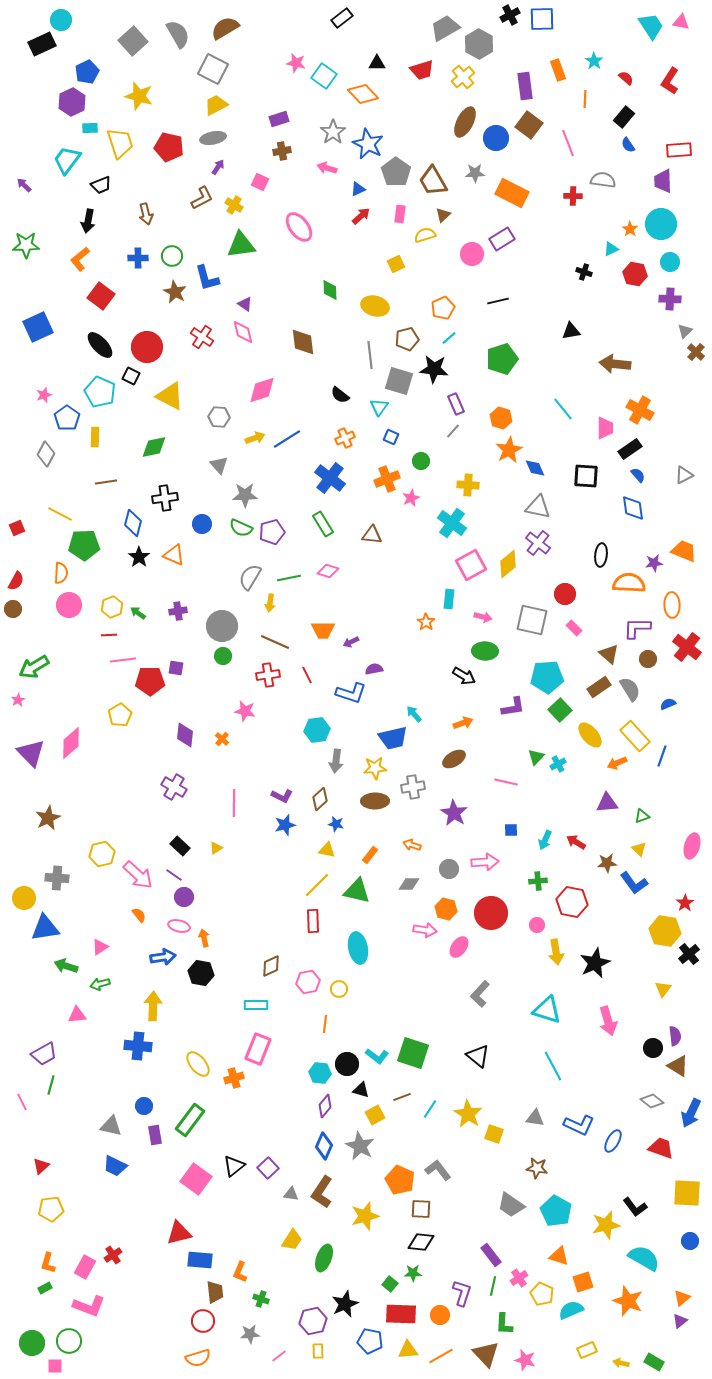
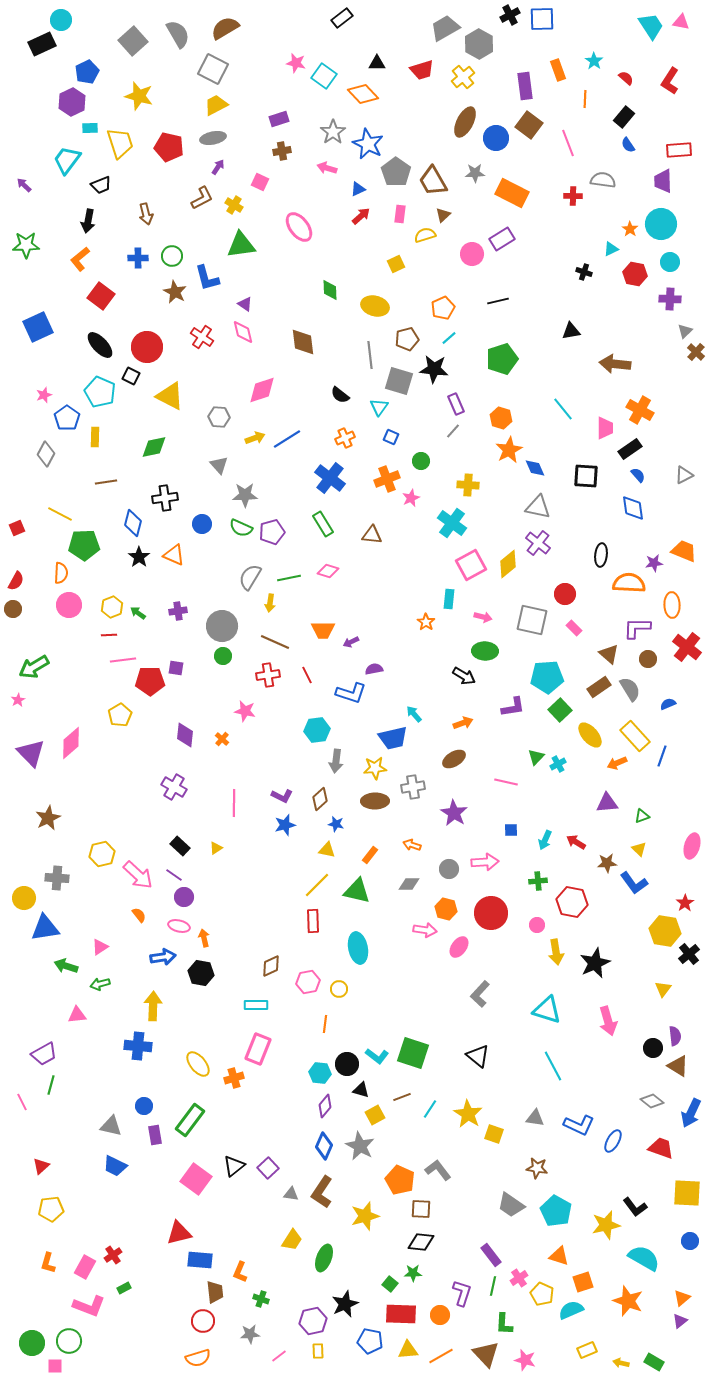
green rectangle at (45, 1288): moved 79 px right
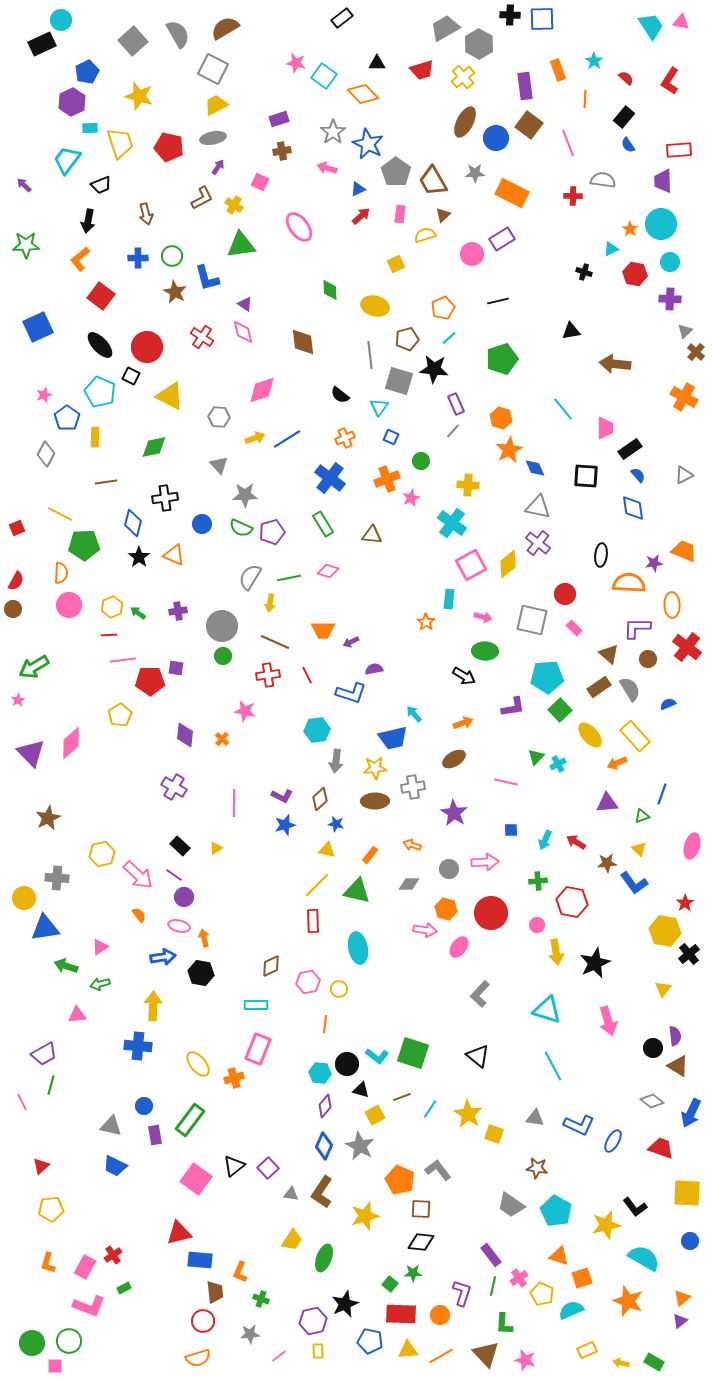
black cross at (510, 15): rotated 30 degrees clockwise
orange cross at (640, 410): moved 44 px right, 13 px up
blue line at (662, 756): moved 38 px down
orange square at (583, 1282): moved 1 px left, 4 px up
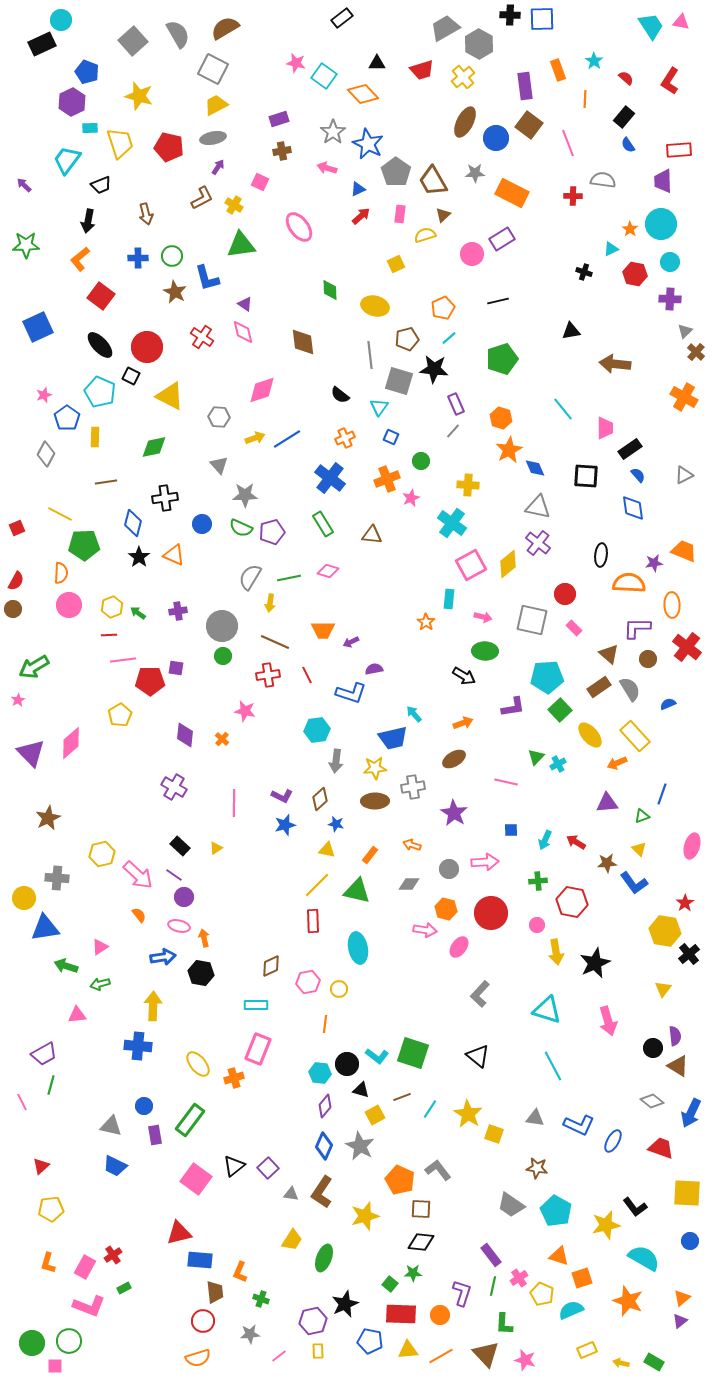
blue pentagon at (87, 72): rotated 25 degrees counterclockwise
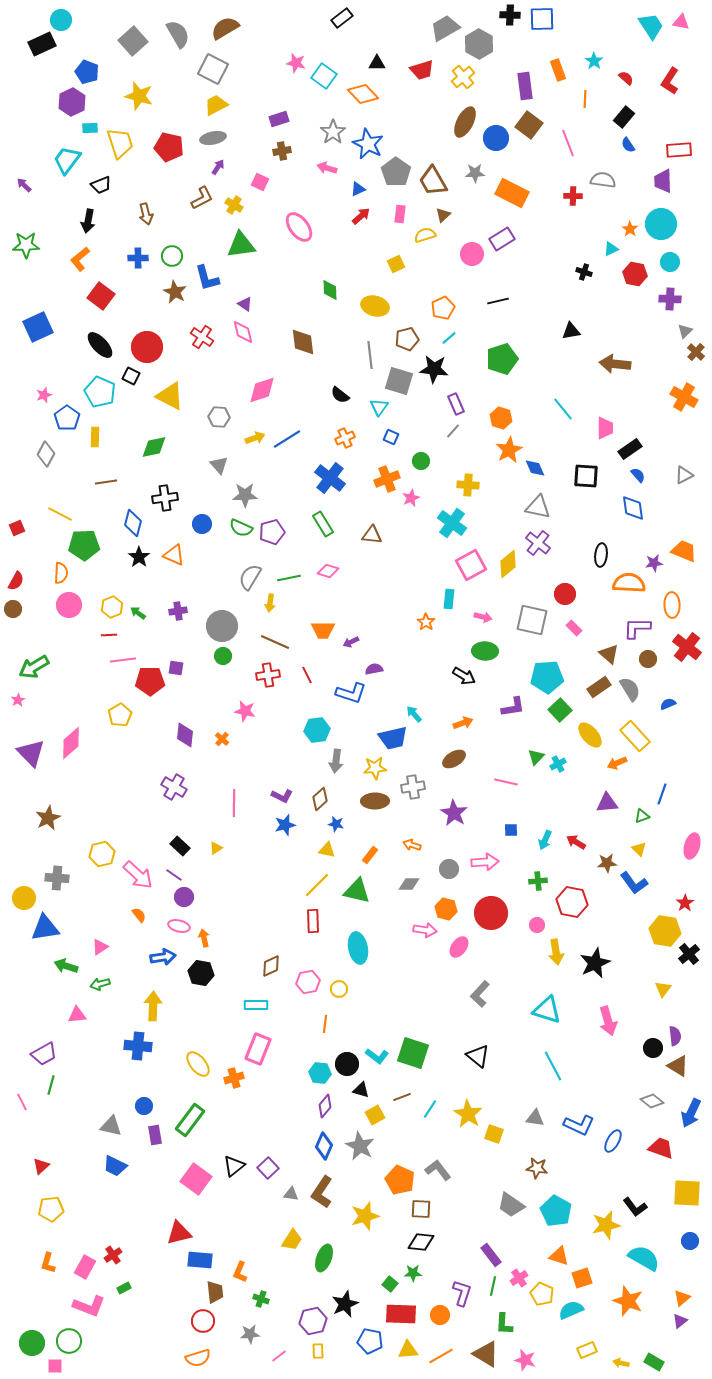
brown triangle at (486, 1354): rotated 16 degrees counterclockwise
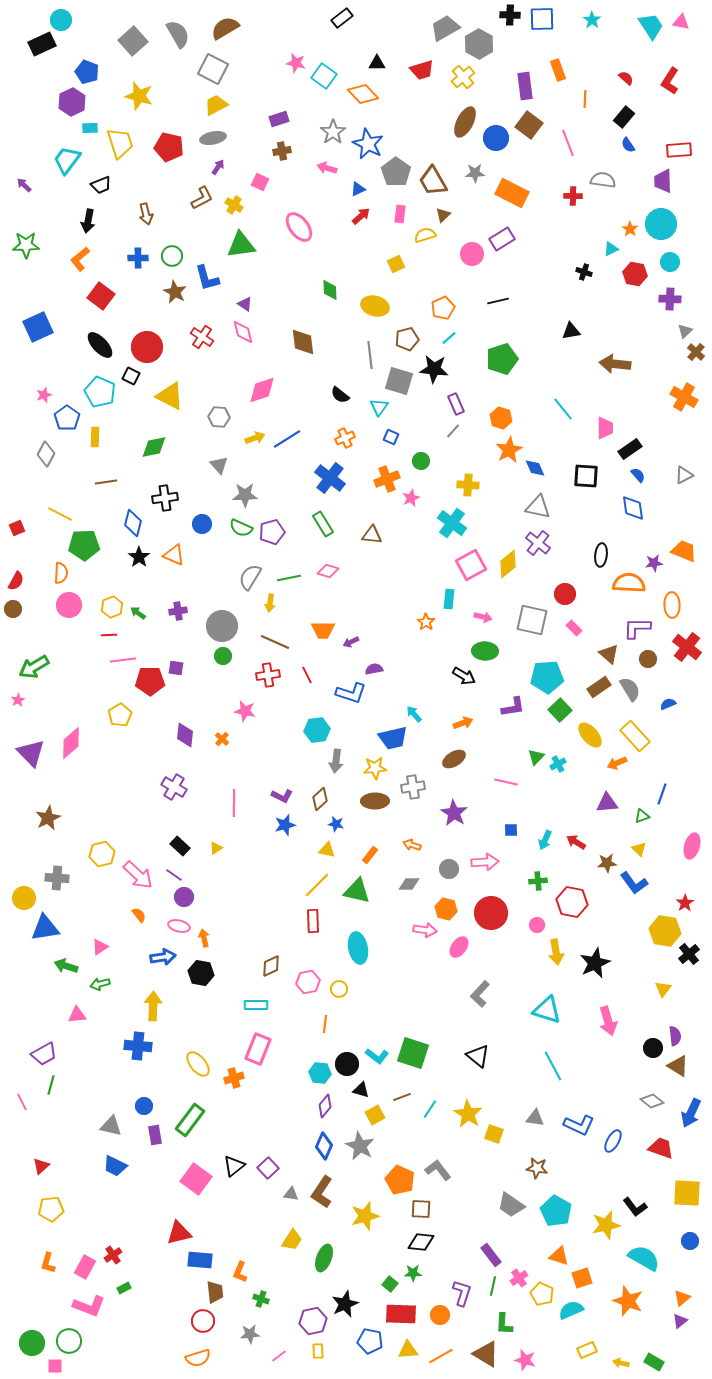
cyan star at (594, 61): moved 2 px left, 41 px up
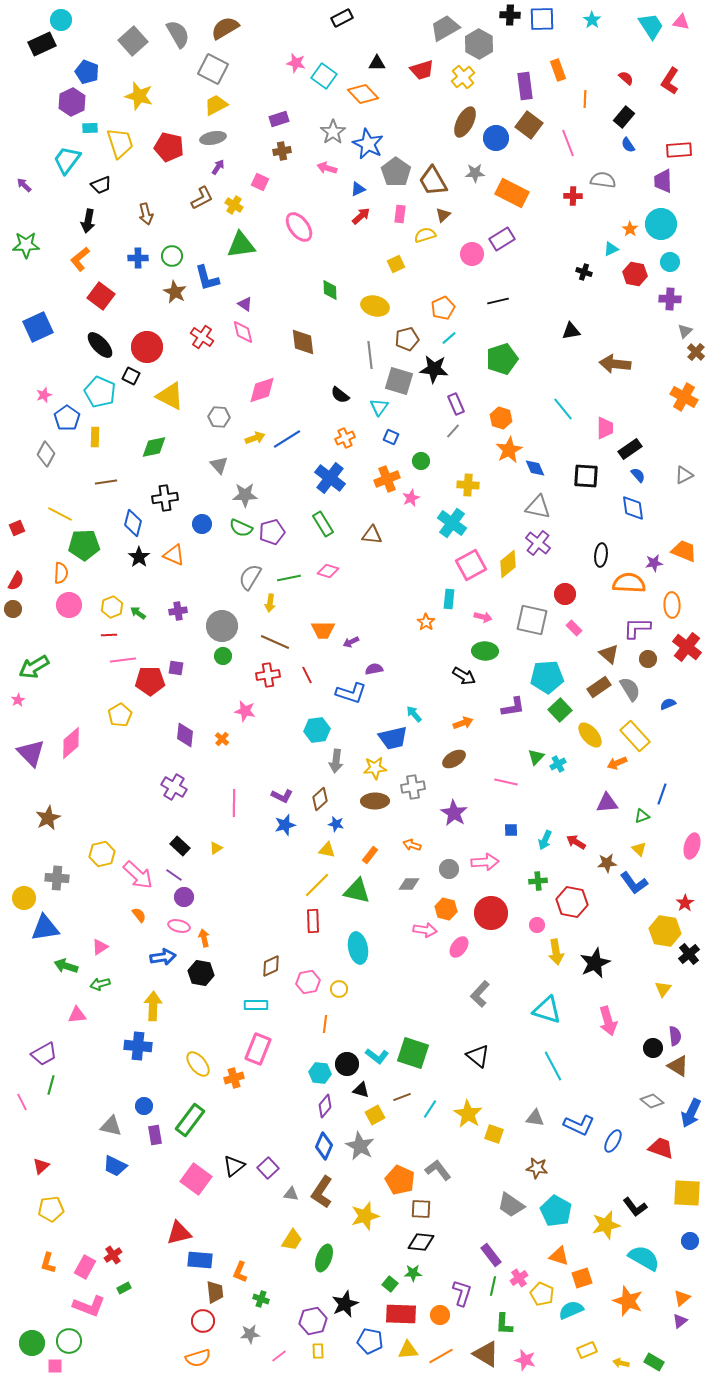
black rectangle at (342, 18): rotated 10 degrees clockwise
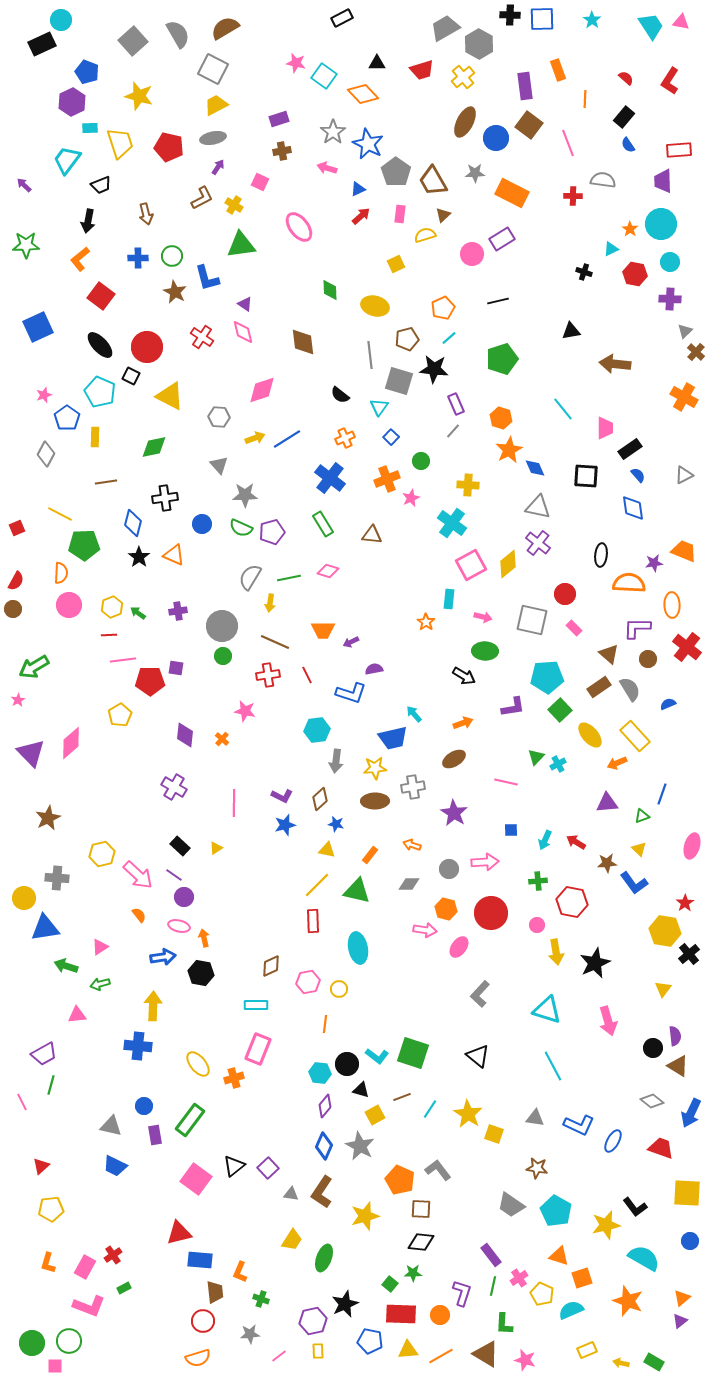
blue square at (391, 437): rotated 21 degrees clockwise
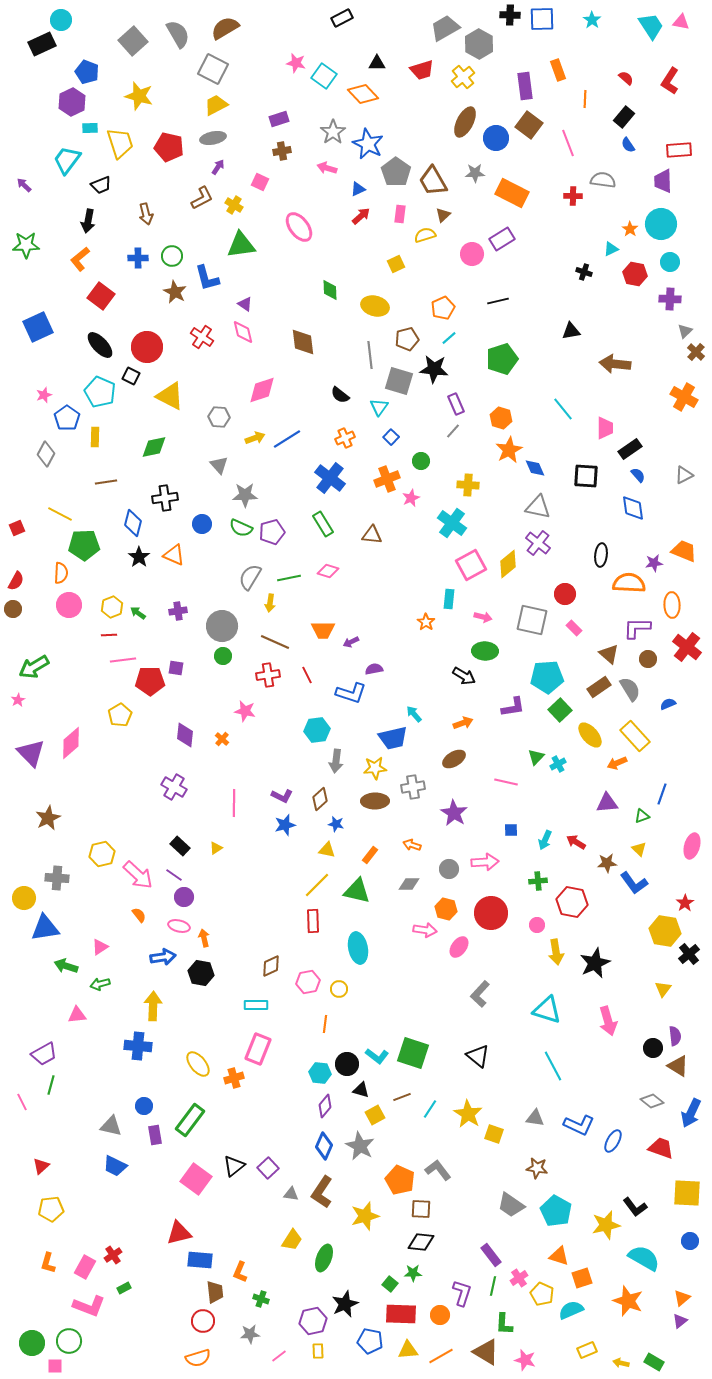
brown triangle at (486, 1354): moved 2 px up
